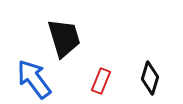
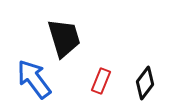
black diamond: moved 5 px left, 5 px down; rotated 20 degrees clockwise
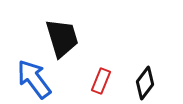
black trapezoid: moved 2 px left
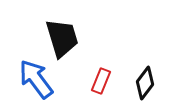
blue arrow: moved 2 px right
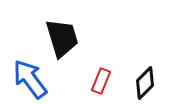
blue arrow: moved 6 px left
black diamond: rotated 8 degrees clockwise
